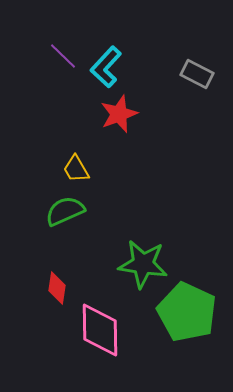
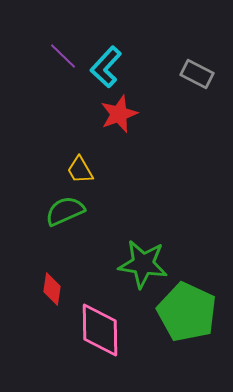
yellow trapezoid: moved 4 px right, 1 px down
red diamond: moved 5 px left, 1 px down
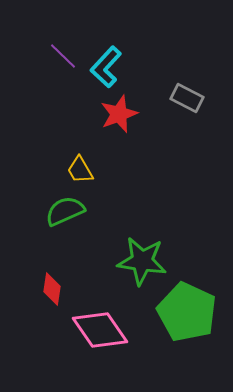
gray rectangle: moved 10 px left, 24 px down
green star: moved 1 px left, 3 px up
pink diamond: rotated 34 degrees counterclockwise
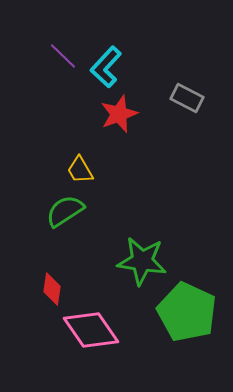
green semicircle: rotated 9 degrees counterclockwise
pink diamond: moved 9 px left
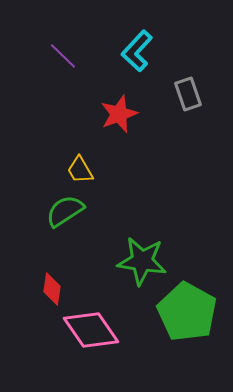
cyan L-shape: moved 31 px right, 16 px up
gray rectangle: moved 1 px right, 4 px up; rotated 44 degrees clockwise
green pentagon: rotated 4 degrees clockwise
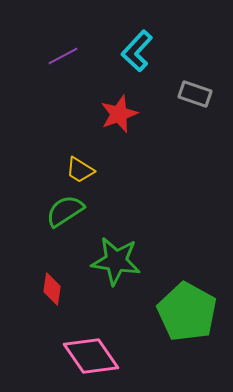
purple line: rotated 72 degrees counterclockwise
gray rectangle: moved 7 px right; rotated 52 degrees counterclockwise
yellow trapezoid: rotated 28 degrees counterclockwise
green star: moved 26 px left
pink diamond: moved 26 px down
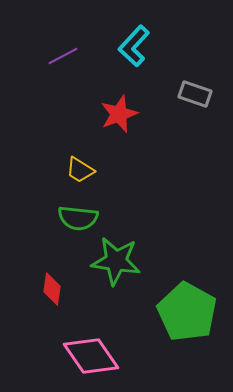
cyan L-shape: moved 3 px left, 5 px up
green semicircle: moved 13 px right, 7 px down; rotated 141 degrees counterclockwise
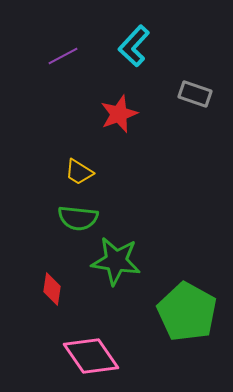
yellow trapezoid: moved 1 px left, 2 px down
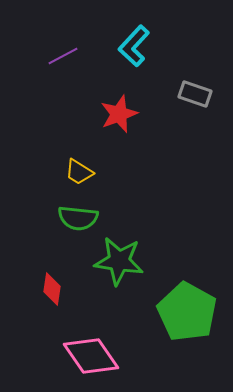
green star: moved 3 px right
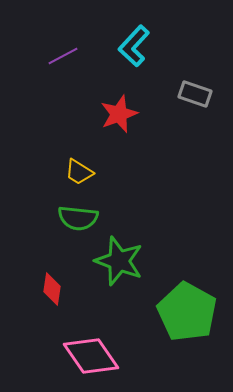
green star: rotated 12 degrees clockwise
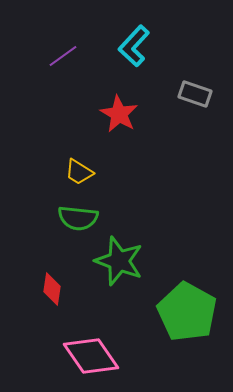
purple line: rotated 8 degrees counterclockwise
red star: rotated 21 degrees counterclockwise
